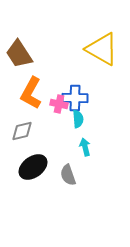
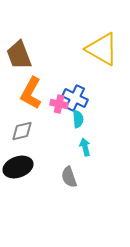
brown trapezoid: moved 1 px down; rotated 12 degrees clockwise
blue cross: rotated 25 degrees clockwise
black ellipse: moved 15 px left; rotated 16 degrees clockwise
gray semicircle: moved 1 px right, 2 px down
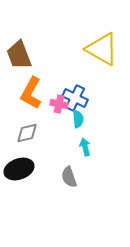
gray diamond: moved 5 px right, 2 px down
black ellipse: moved 1 px right, 2 px down
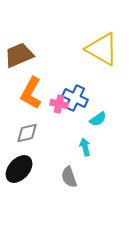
brown trapezoid: rotated 88 degrees clockwise
cyan semicircle: moved 20 px right; rotated 60 degrees clockwise
black ellipse: rotated 28 degrees counterclockwise
